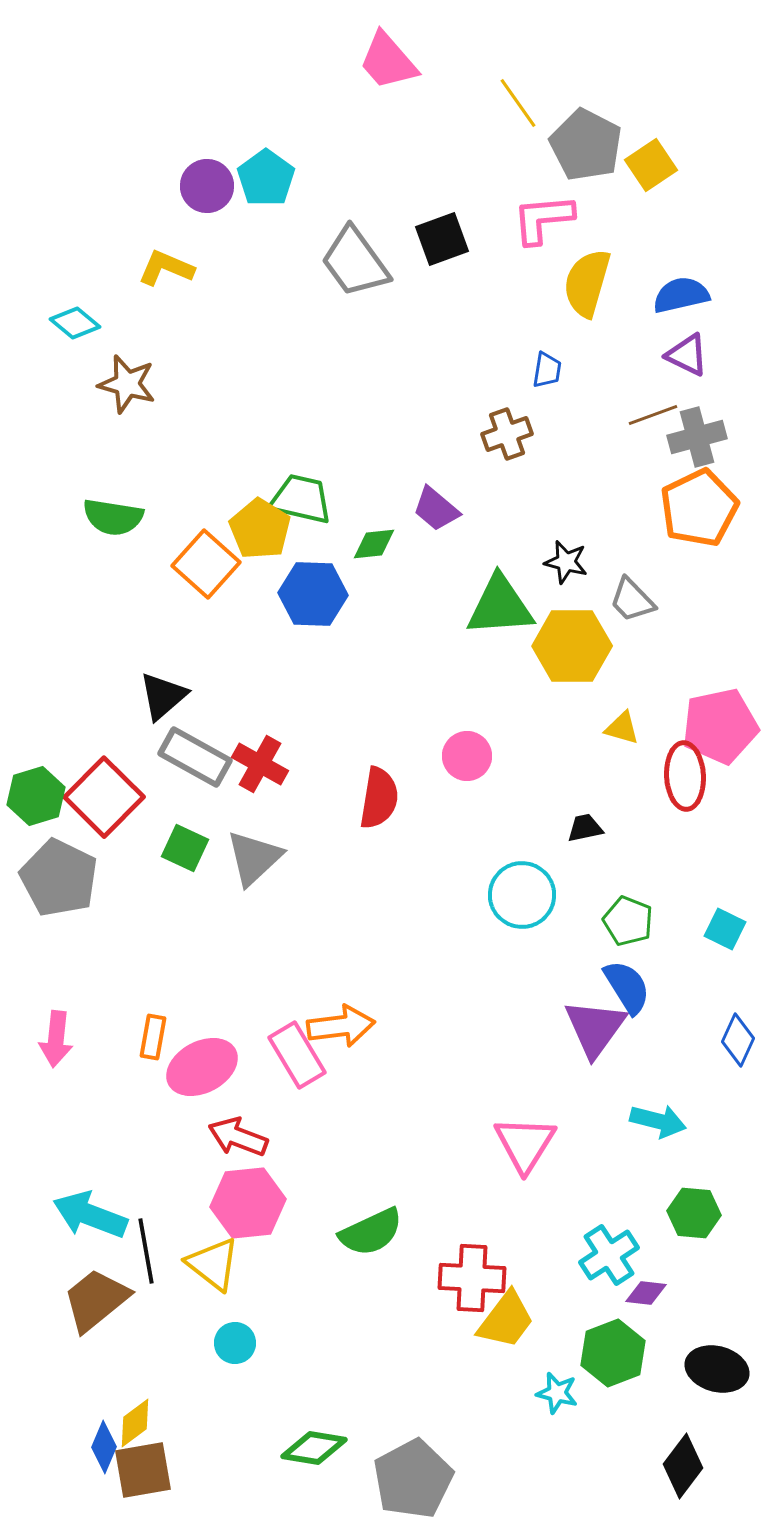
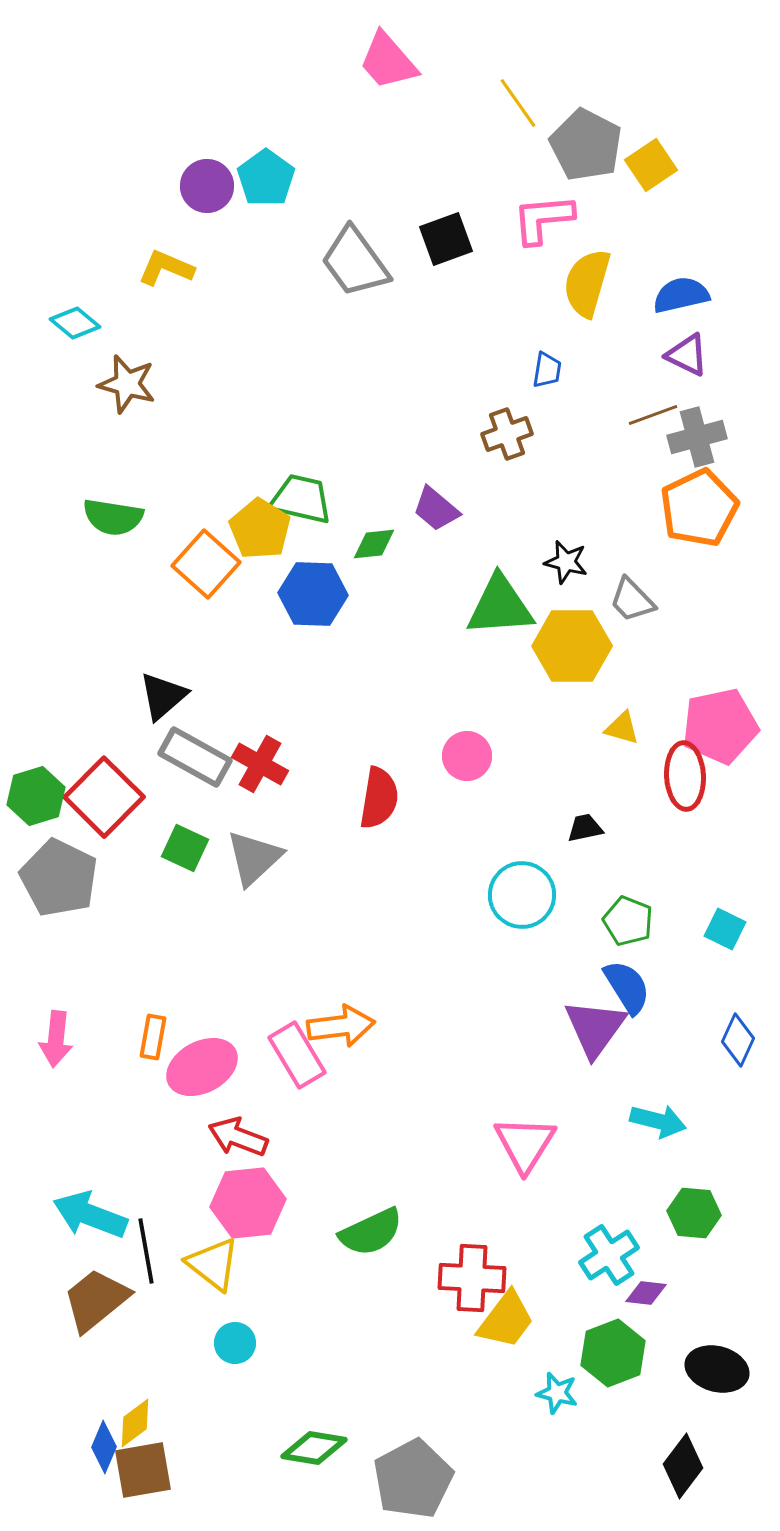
black square at (442, 239): moved 4 px right
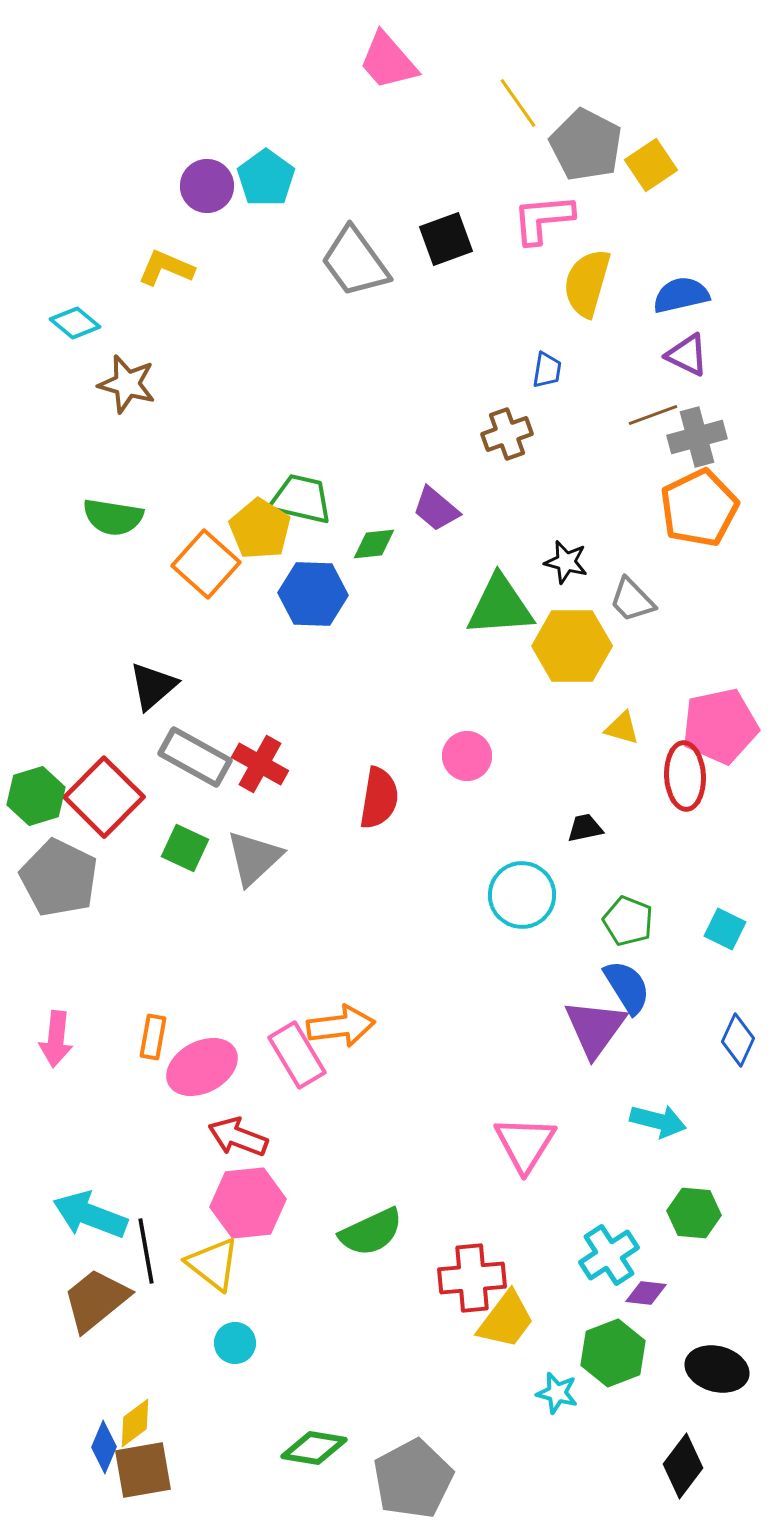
black triangle at (163, 696): moved 10 px left, 10 px up
red cross at (472, 1278): rotated 8 degrees counterclockwise
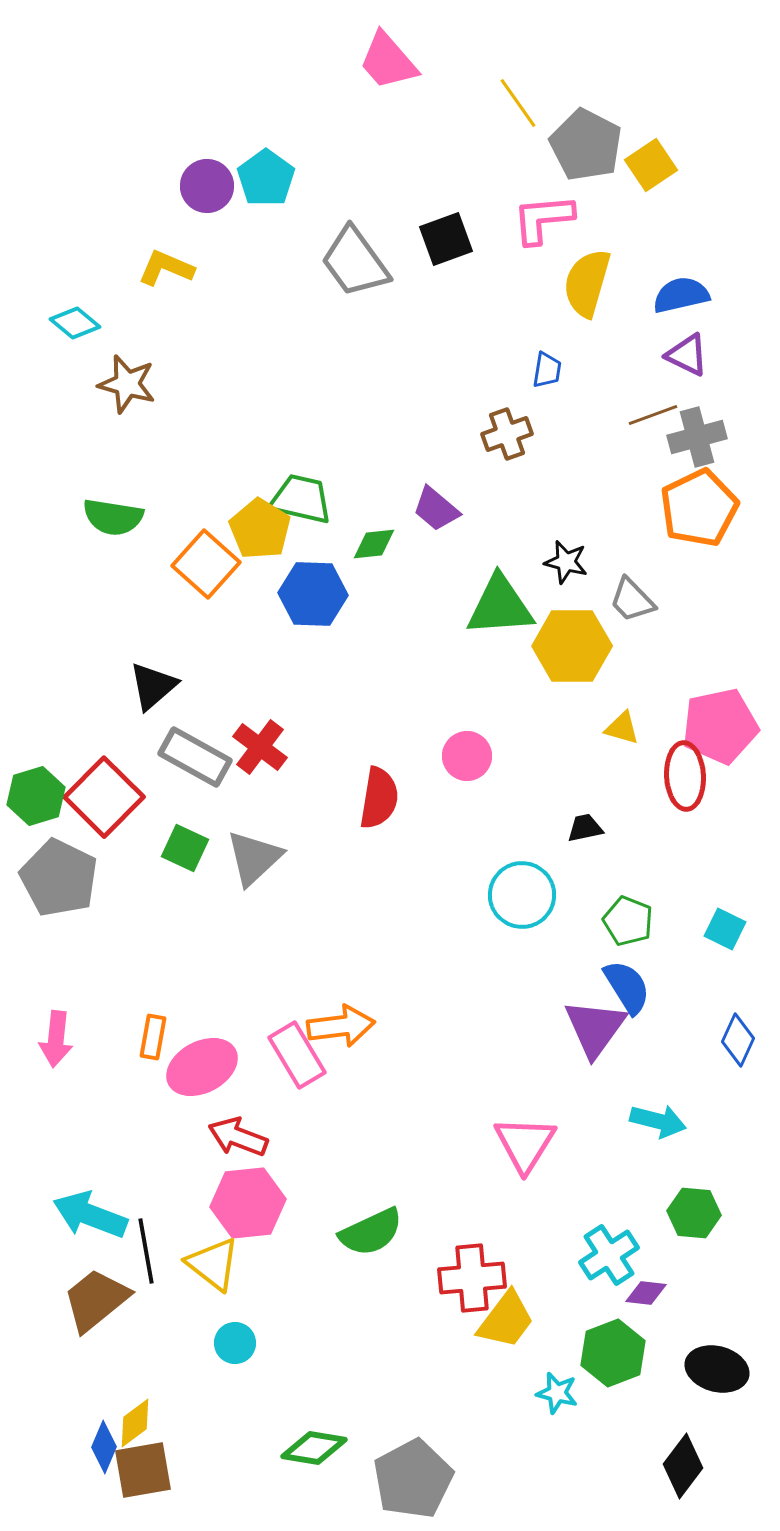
red cross at (260, 764): moved 17 px up; rotated 8 degrees clockwise
